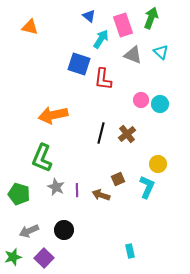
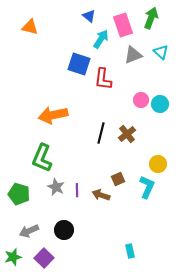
gray triangle: rotated 42 degrees counterclockwise
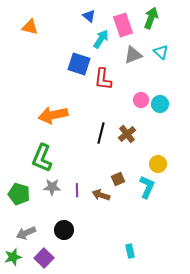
gray star: moved 4 px left; rotated 24 degrees counterclockwise
gray arrow: moved 3 px left, 2 px down
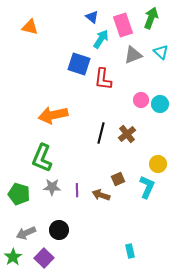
blue triangle: moved 3 px right, 1 px down
black circle: moved 5 px left
green star: rotated 18 degrees counterclockwise
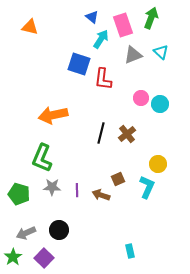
pink circle: moved 2 px up
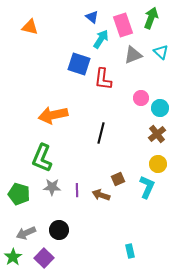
cyan circle: moved 4 px down
brown cross: moved 30 px right
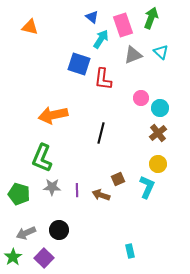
brown cross: moved 1 px right, 1 px up
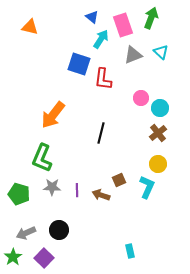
orange arrow: rotated 40 degrees counterclockwise
brown square: moved 1 px right, 1 px down
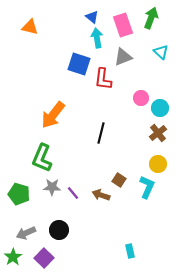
cyan arrow: moved 4 px left, 1 px up; rotated 42 degrees counterclockwise
gray triangle: moved 10 px left, 2 px down
brown square: rotated 32 degrees counterclockwise
purple line: moved 4 px left, 3 px down; rotated 40 degrees counterclockwise
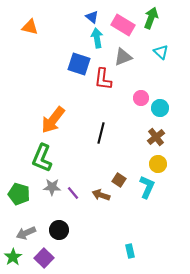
pink rectangle: rotated 40 degrees counterclockwise
orange arrow: moved 5 px down
brown cross: moved 2 px left, 4 px down
